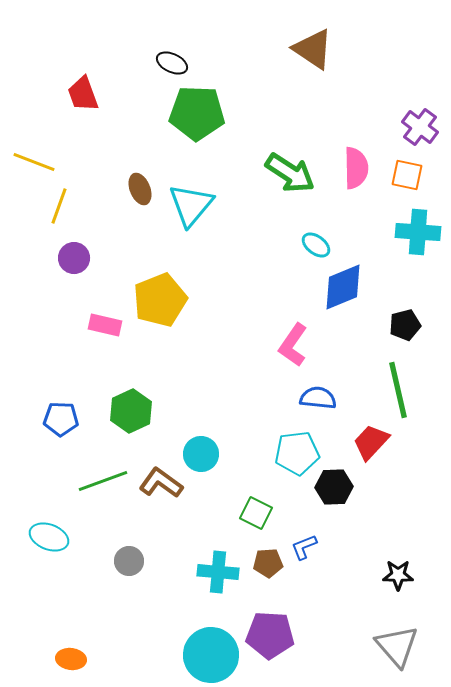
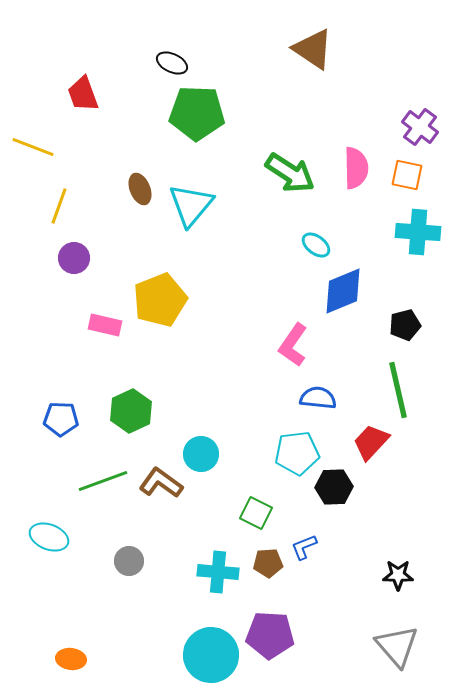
yellow line at (34, 162): moved 1 px left, 15 px up
blue diamond at (343, 287): moved 4 px down
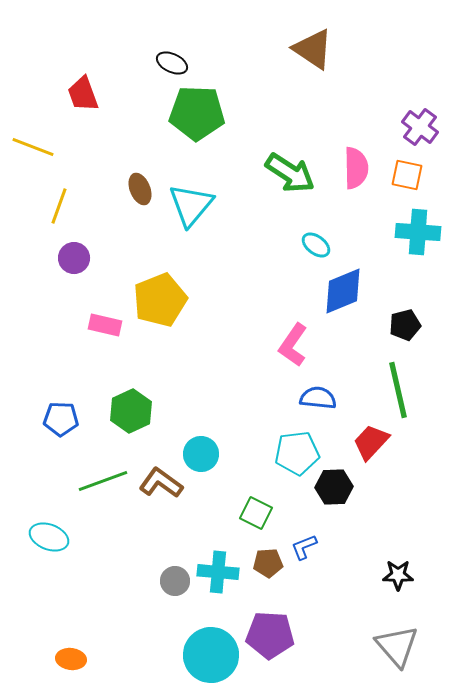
gray circle at (129, 561): moved 46 px right, 20 px down
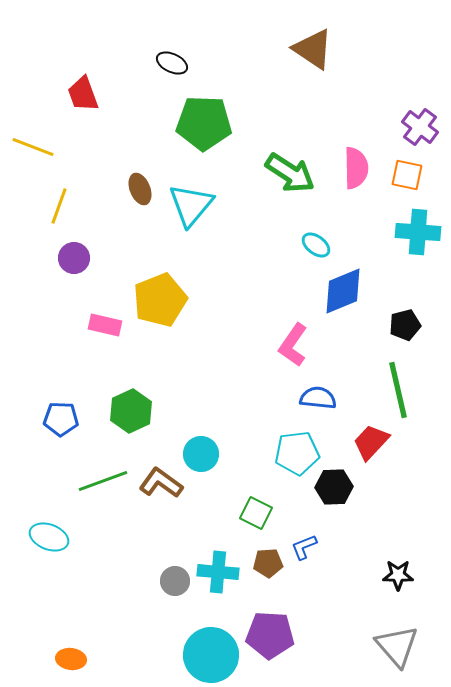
green pentagon at (197, 113): moved 7 px right, 10 px down
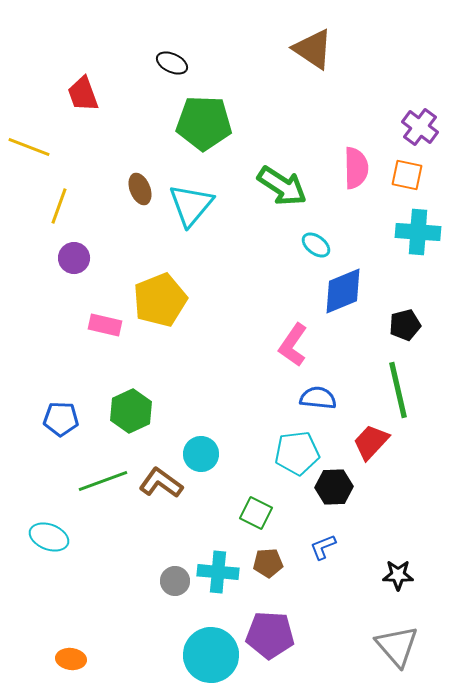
yellow line at (33, 147): moved 4 px left
green arrow at (290, 173): moved 8 px left, 13 px down
blue L-shape at (304, 547): moved 19 px right
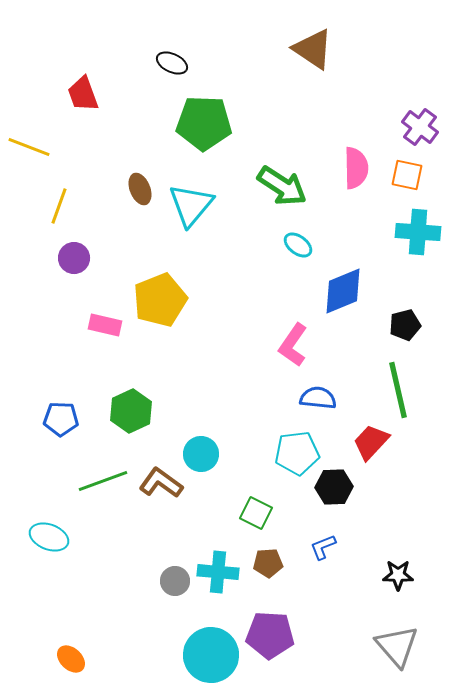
cyan ellipse at (316, 245): moved 18 px left
orange ellipse at (71, 659): rotated 36 degrees clockwise
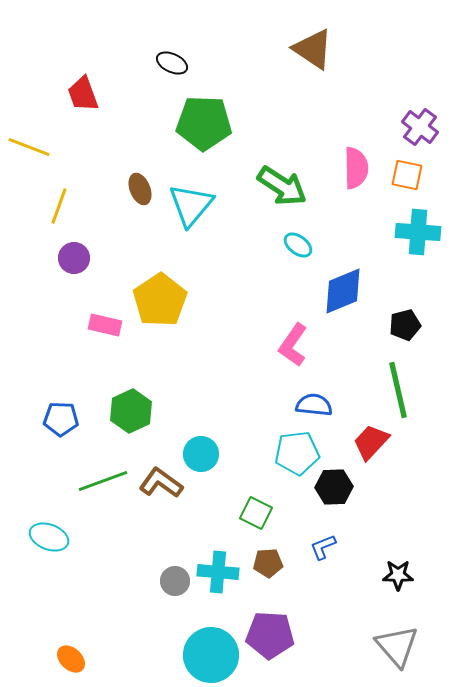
yellow pentagon at (160, 300): rotated 12 degrees counterclockwise
blue semicircle at (318, 398): moved 4 px left, 7 px down
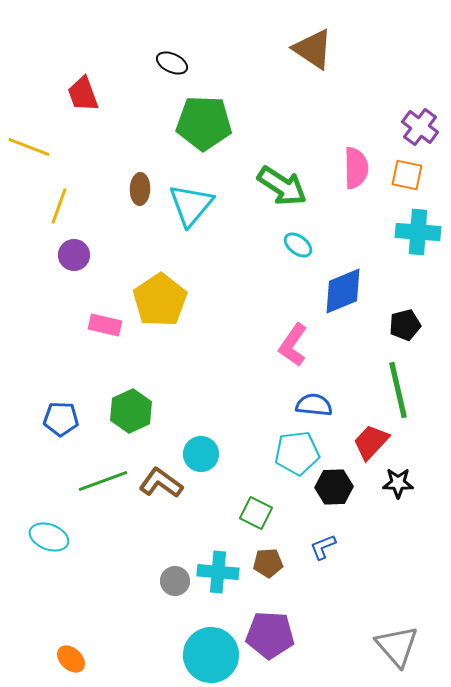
brown ellipse at (140, 189): rotated 24 degrees clockwise
purple circle at (74, 258): moved 3 px up
black star at (398, 575): moved 92 px up
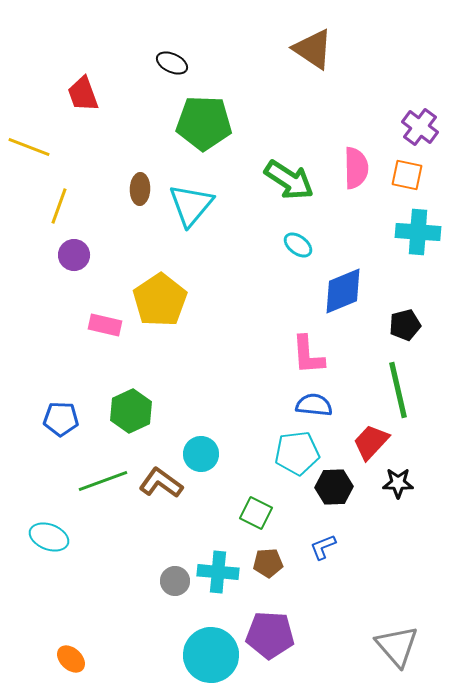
green arrow at (282, 186): moved 7 px right, 6 px up
pink L-shape at (293, 345): moved 15 px right, 10 px down; rotated 39 degrees counterclockwise
